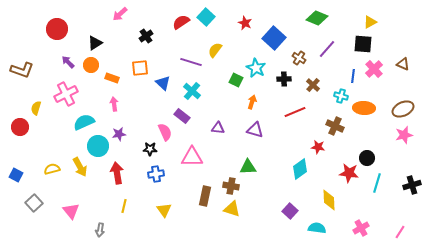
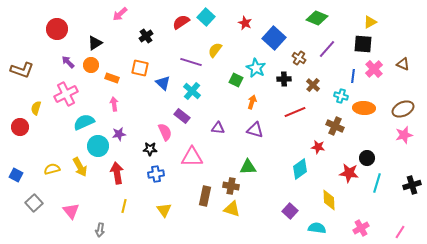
orange square at (140, 68): rotated 18 degrees clockwise
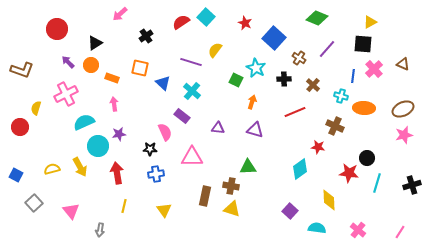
pink cross at (361, 228): moved 3 px left, 2 px down; rotated 21 degrees counterclockwise
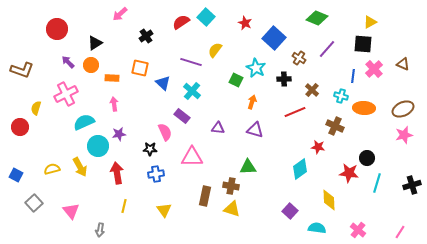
orange rectangle at (112, 78): rotated 16 degrees counterclockwise
brown cross at (313, 85): moved 1 px left, 5 px down
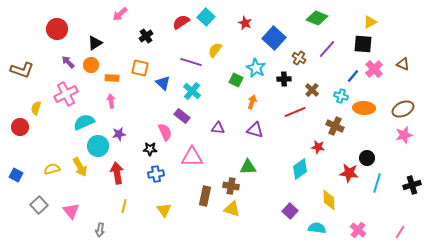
blue line at (353, 76): rotated 32 degrees clockwise
pink arrow at (114, 104): moved 3 px left, 3 px up
gray square at (34, 203): moved 5 px right, 2 px down
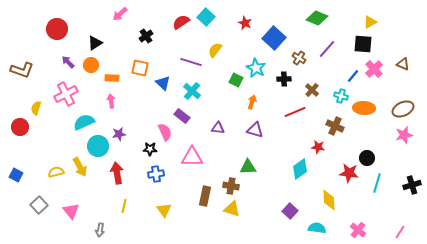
yellow semicircle at (52, 169): moved 4 px right, 3 px down
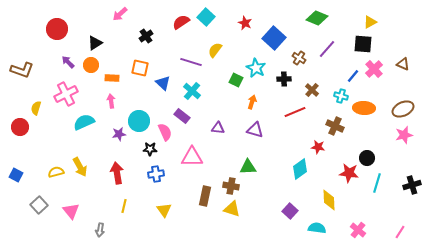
cyan circle at (98, 146): moved 41 px right, 25 px up
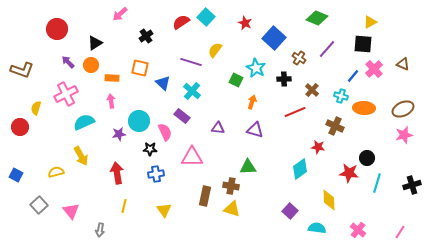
yellow arrow at (80, 167): moved 1 px right, 11 px up
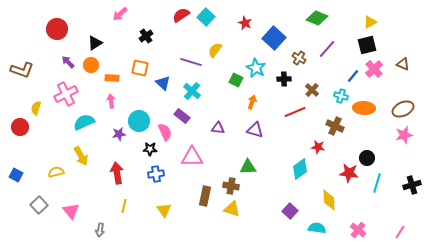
red semicircle at (181, 22): moved 7 px up
black square at (363, 44): moved 4 px right, 1 px down; rotated 18 degrees counterclockwise
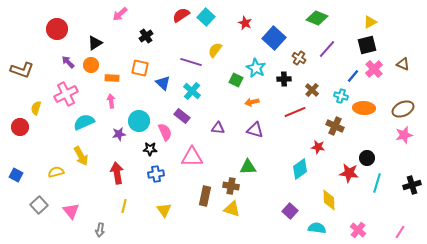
orange arrow at (252, 102): rotated 120 degrees counterclockwise
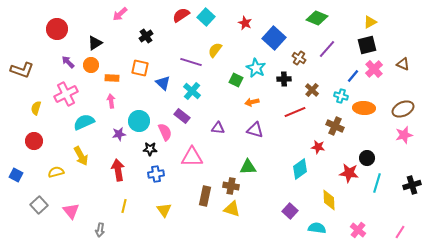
red circle at (20, 127): moved 14 px right, 14 px down
red arrow at (117, 173): moved 1 px right, 3 px up
